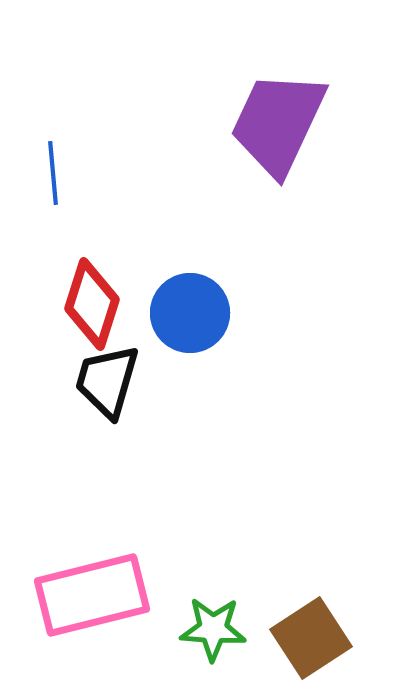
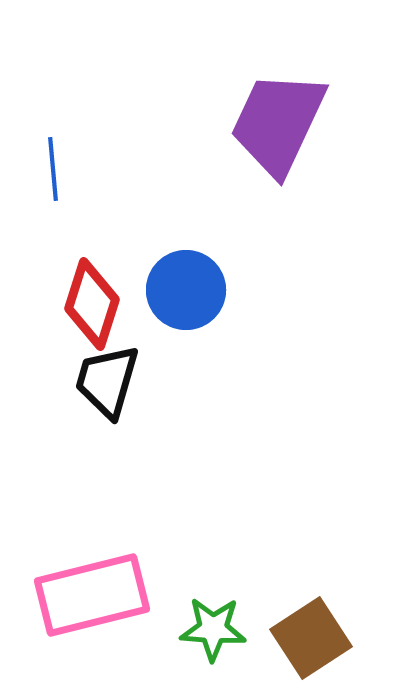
blue line: moved 4 px up
blue circle: moved 4 px left, 23 px up
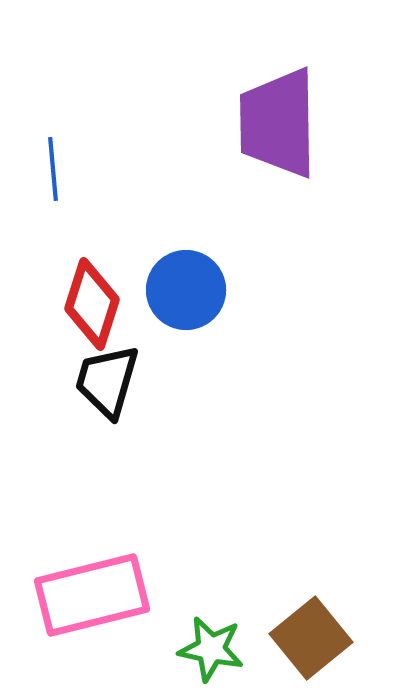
purple trapezoid: rotated 26 degrees counterclockwise
green star: moved 2 px left, 20 px down; rotated 8 degrees clockwise
brown square: rotated 6 degrees counterclockwise
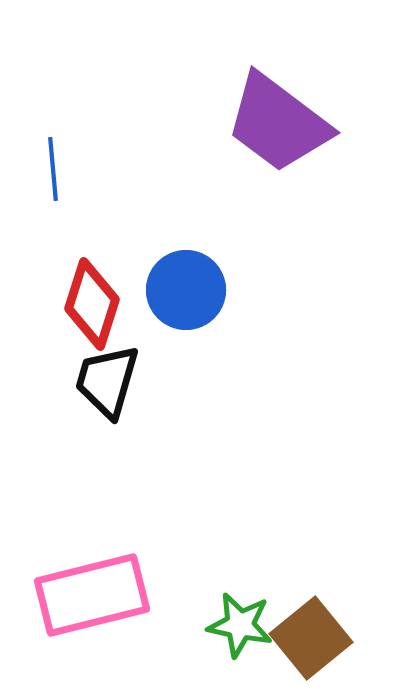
purple trapezoid: rotated 52 degrees counterclockwise
green star: moved 29 px right, 24 px up
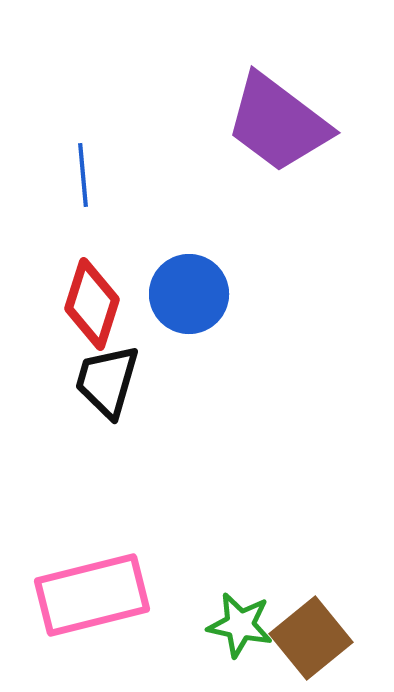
blue line: moved 30 px right, 6 px down
blue circle: moved 3 px right, 4 px down
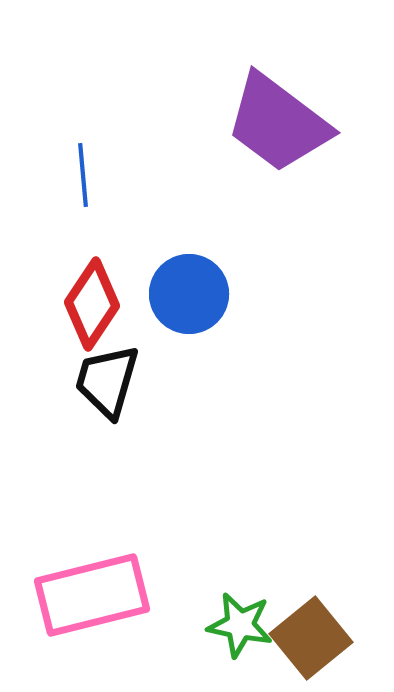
red diamond: rotated 16 degrees clockwise
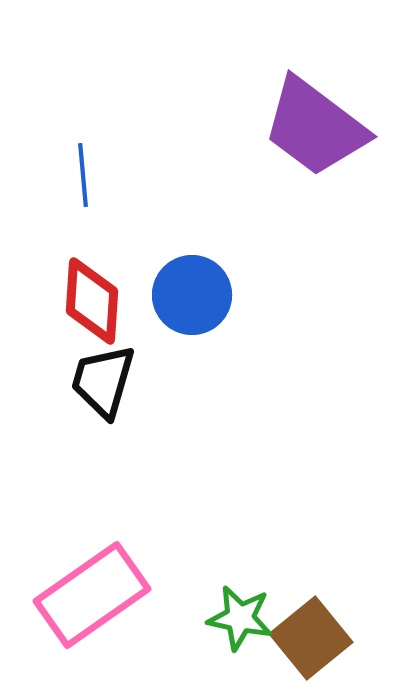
purple trapezoid: moved 37 px right, 4 px down
blue circle: moved 3 px right, 1 px down
red diamond: moved 3 px up; rotated 30 degrees counterclockwise
black trapezoid: moved 4 px left
pink rectangle: rotated 21 degrees counterclockwise
green star: moved 7 px up
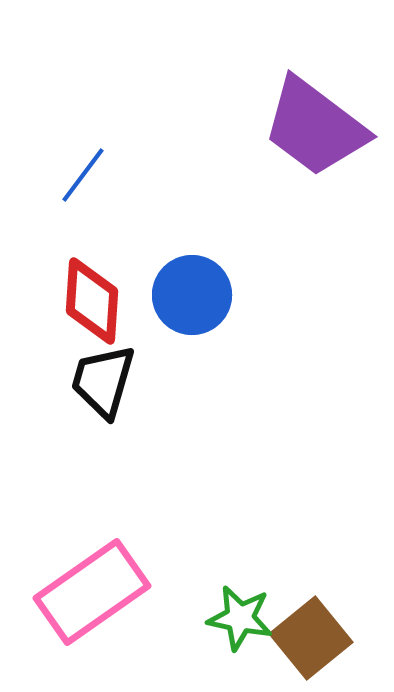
blue line: rotated 42 degrees clockwise
pink rectangle: moved 3 px up
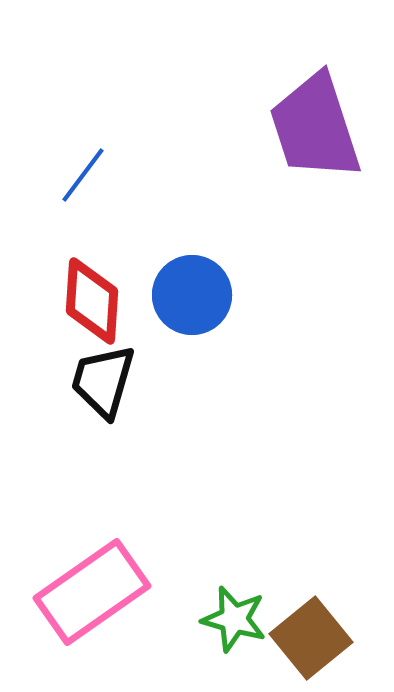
purple trapezoid: rotated 35 degrees clockwise
green star: moved 6 px left, 1 px down; rotated 4 degrees clockwise
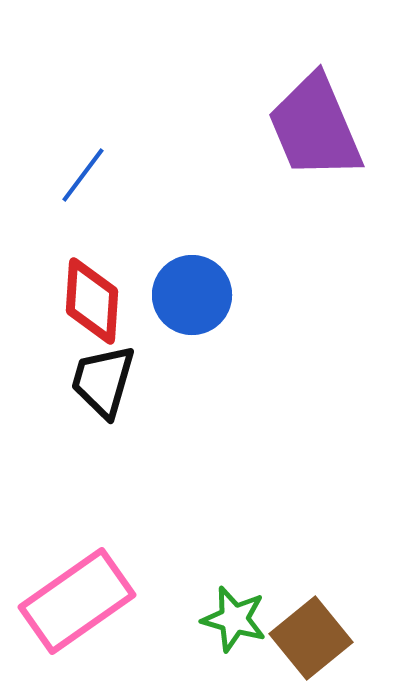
purple trapezoid: rotated 5 degrees counterclockwise
pink rectangle: moved 15 px left, 9 px down
